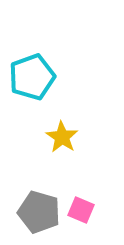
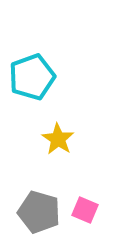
yellow star: moved 4 px left, 2 px down
pink square: moved 4 px right
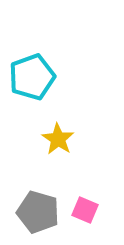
gray pentagon: moved 1 px left
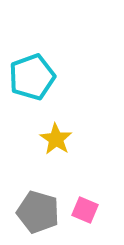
yellow star: moved 2 px left
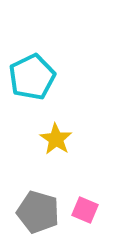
cyan pentagon: rotated 6 degrees counterclockwise
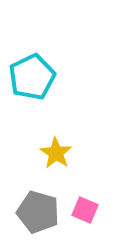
yellow star: moved 14 px down
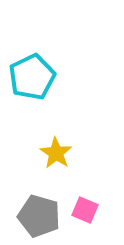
gray pentagon: moved 1 px right, 4 px down
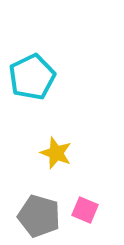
yellow star: rotated 12 degrees counterclockwise
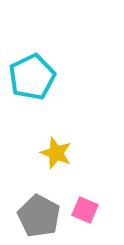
gray pentagon: rotated 12 degrees clockwise
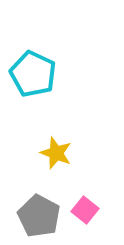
cyan pentagon: moved 1 px right, 3 px up; rotated 21 degrees counterclockwise
pink square: rotated 16 degrees clockwise
